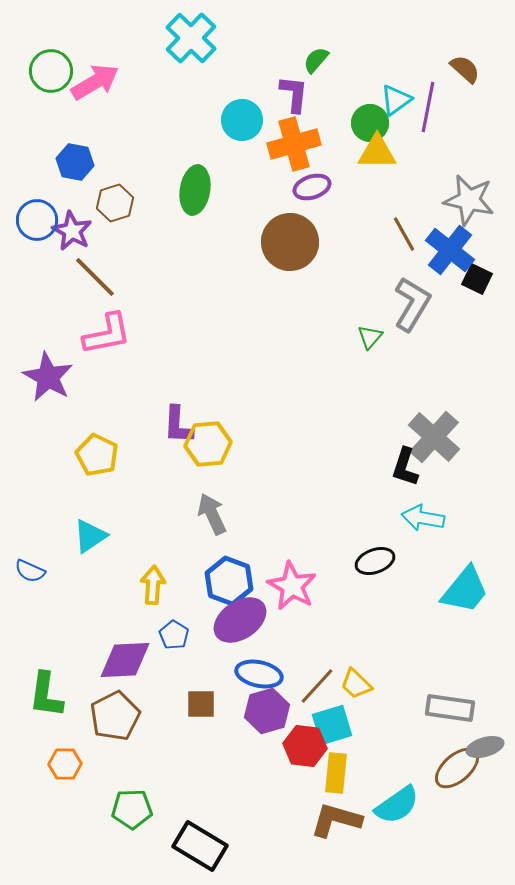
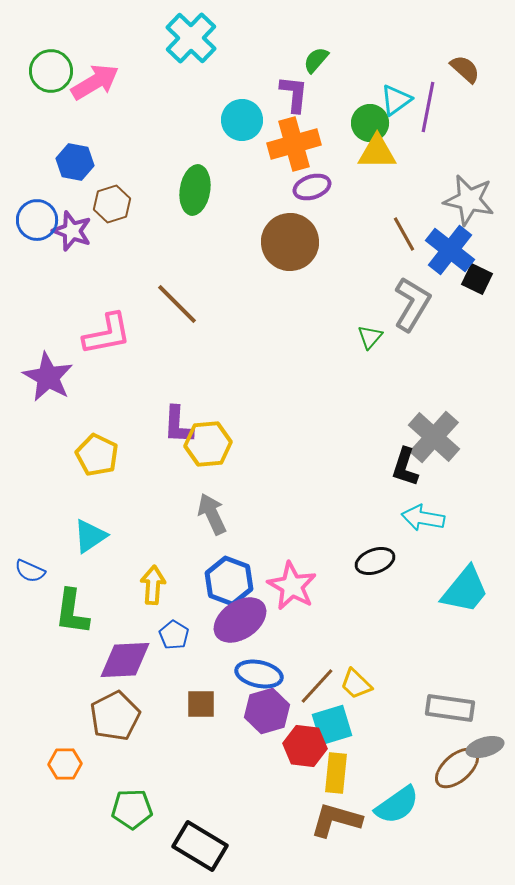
brown hexagon at (115, 203): moved 3 px left, 1 px down
purple star at (72, 231): rotated 9 degrees counterclockwise
brown line at (95, 277): moved 82 px right, 27 px down
green L-shape at (46, 695): moved 26 px right, 83 px up
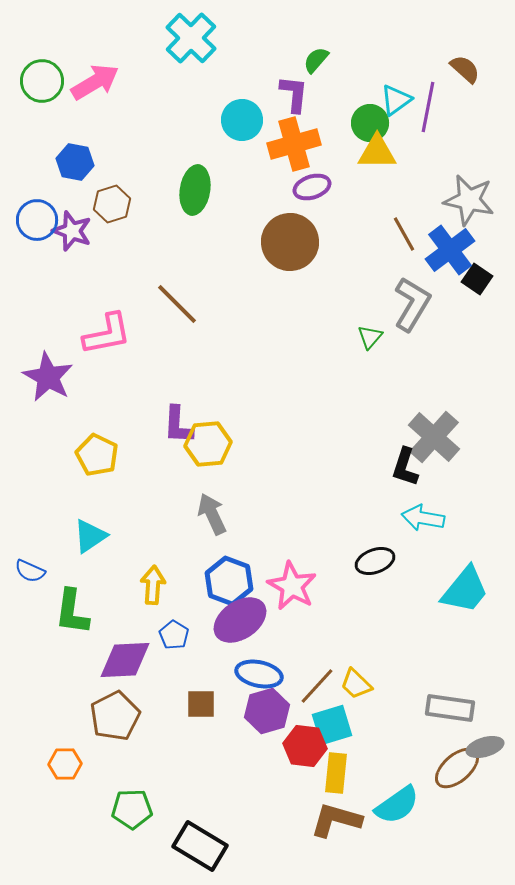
green circle at (51, 71): moved 9 px left, 10 px down
blue cross at (450, 250): rotated 15 degrees clockwise
black square at (477, 279): rotated 8 degrees clockwise
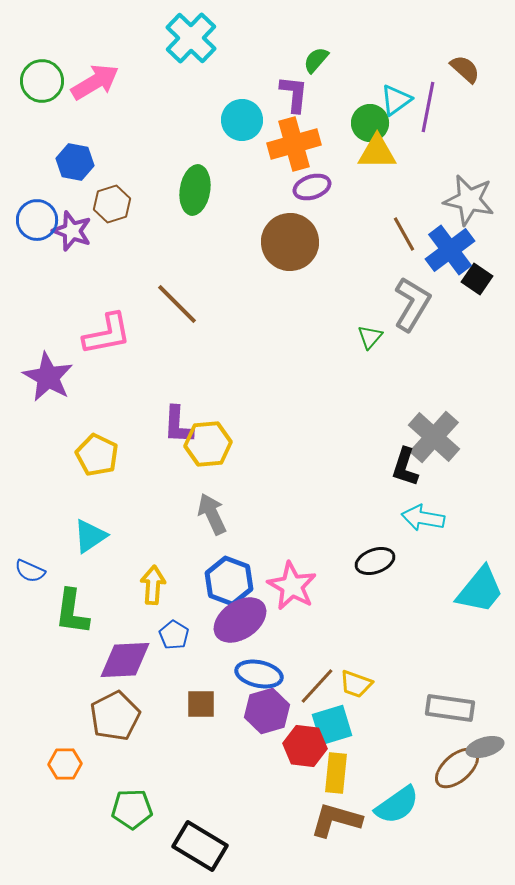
cyan trapezoid at (465, 590): moved 15 px right
yellow trapezoid at (356, 684): rotated 24 degrees counterclockwise
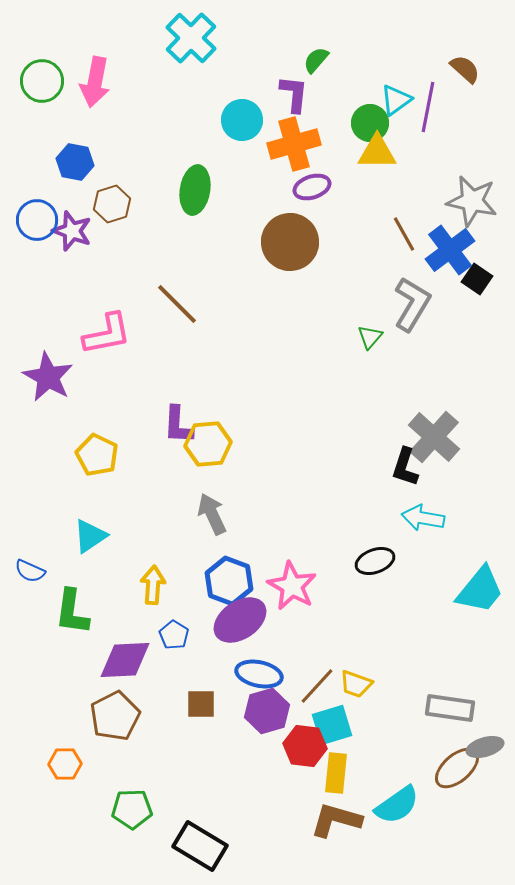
pink arrow at (95, 82): rotated 132 degrees clockwise
gray star at (469, 200): moved 3 px right, 1 px down
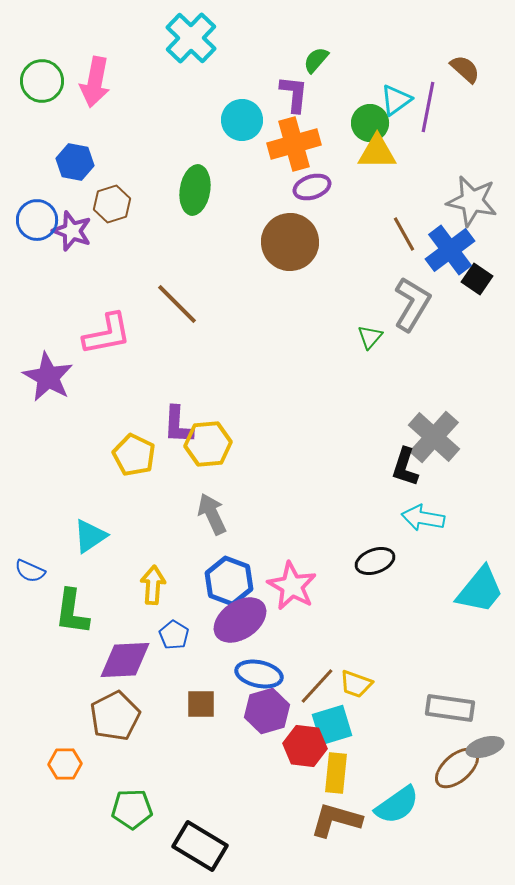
yellow pentagon at (97, 455): moved 37 px right
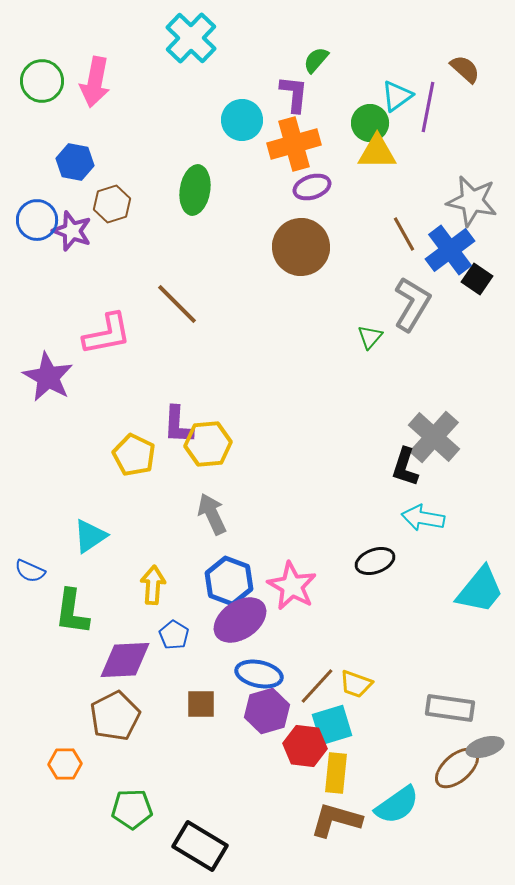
cyan triangle at (396, 100): moved 1 px right, 4 px up
brown circle at (290, 242): moved 11 px right, 5 px down
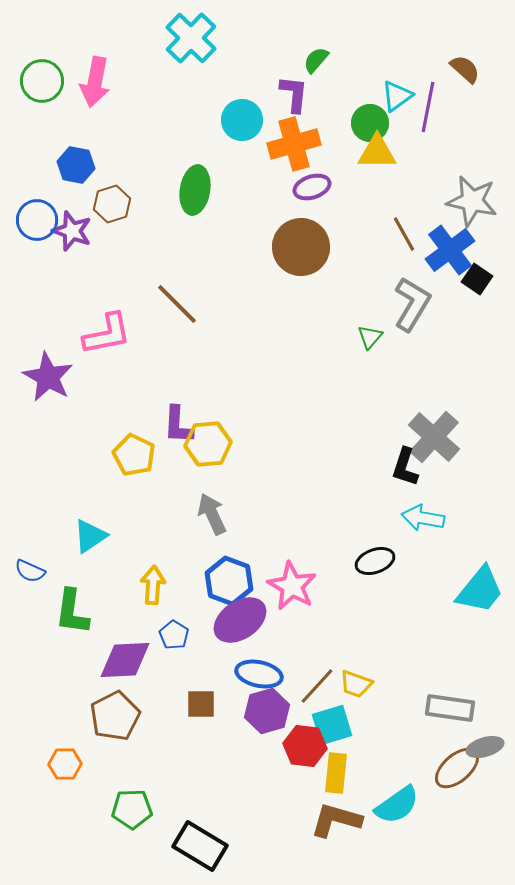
blue hexagon at (75, 162): moved 1 px right, 3 px down
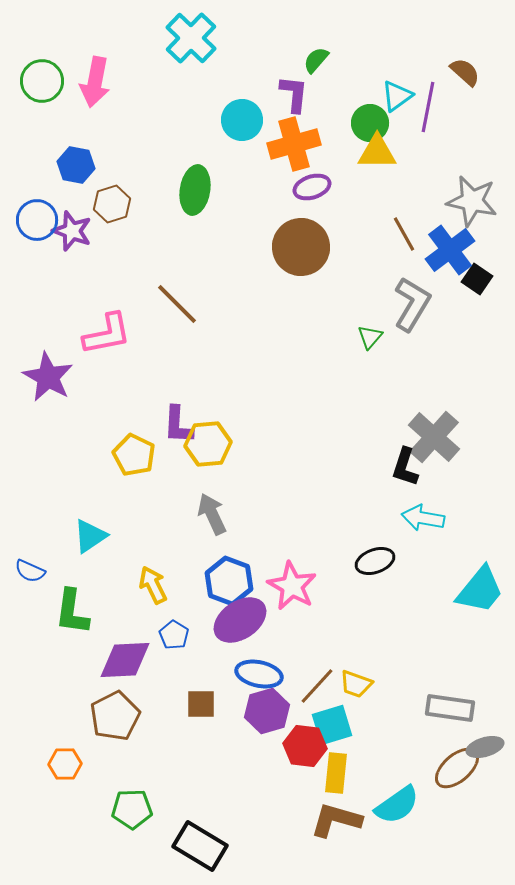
brown semicircle at (465, 69): moved 3 px down
yellow arrow at (153, 585): rotated 30 degrees counterclockwise
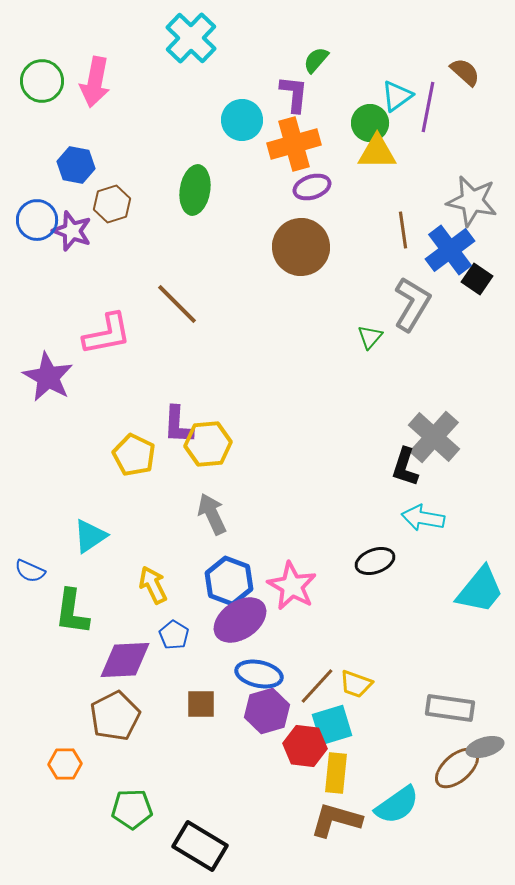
brown line at (404, 234): moved 1 px left, 4 px up; rotated 21 degrees clockwise
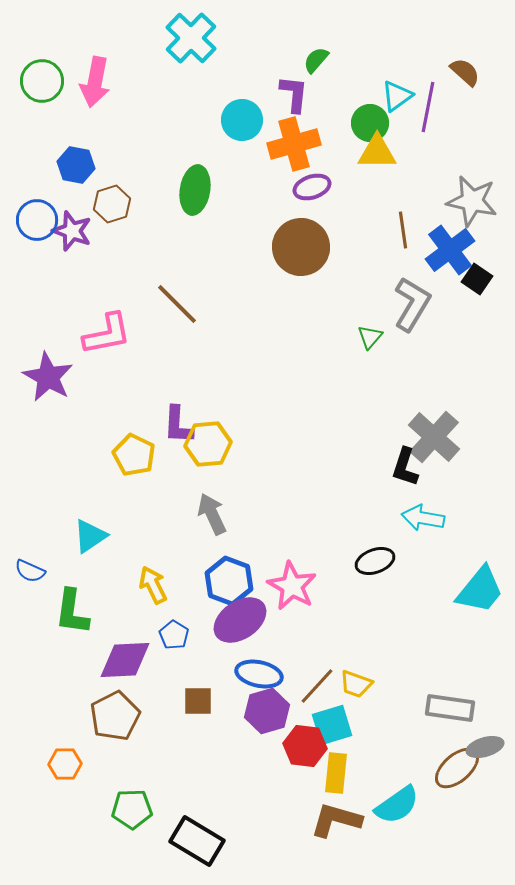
brown square at (201, 704): moved 3 px left, 3 px up
black rectangle at (200, 846): moved 3 px left, 5 px up
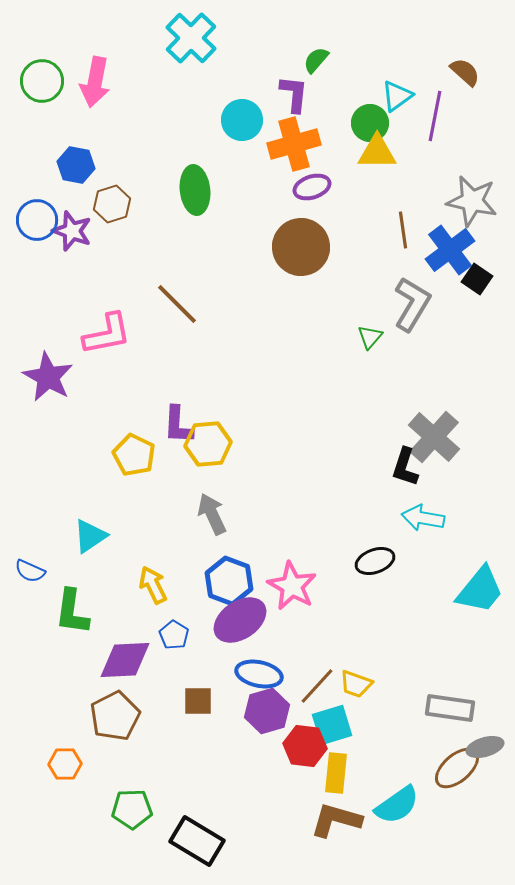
purple line at (428, 107): moved 7 px right, 9 px down
green ellipse at (195, 190): rotated 15 degrees counterclockwise
